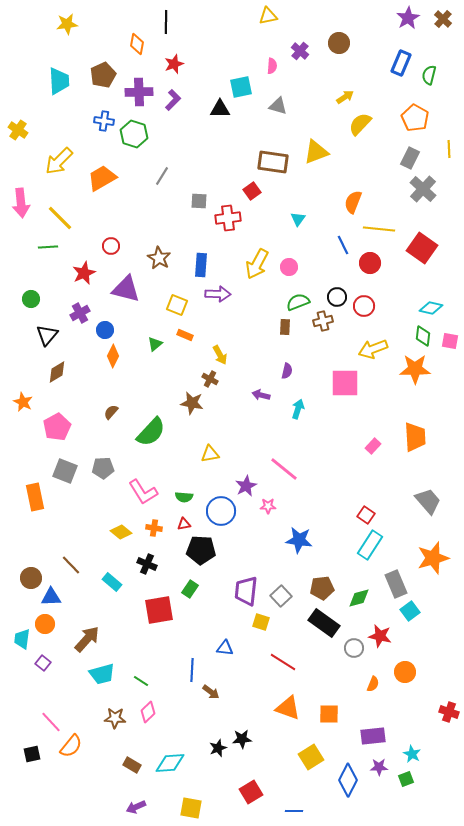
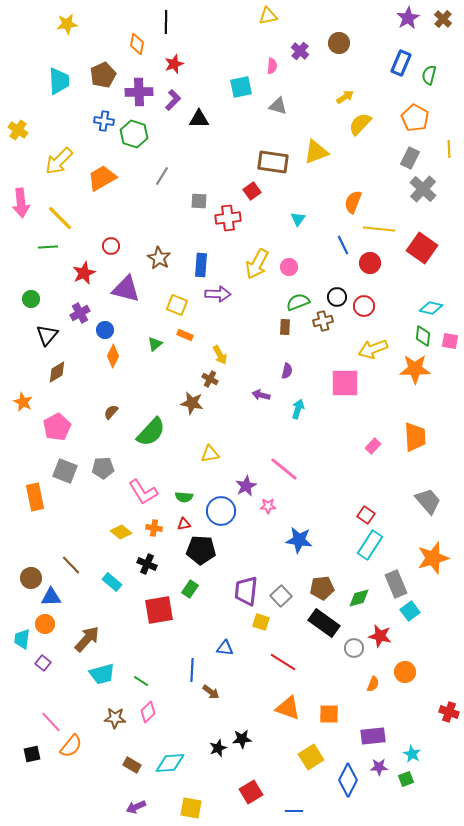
black triangle at (220, 109): moved 21 px left, 10 px down
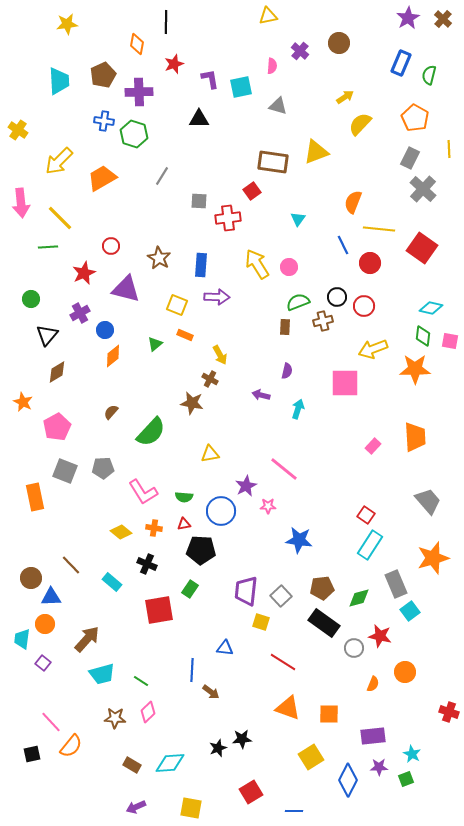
purple L-shape at (173, 100): moved 37 px right, 21 px up; rotated 55 degrees counterclockwise
yellow arrow at (257, 264): rotated 120 degrees clockwise
purple arrow at (218, 294): moved 1 px left, 3 px down
orange diamond at (113, 356): rotated 25 degrees clockwise
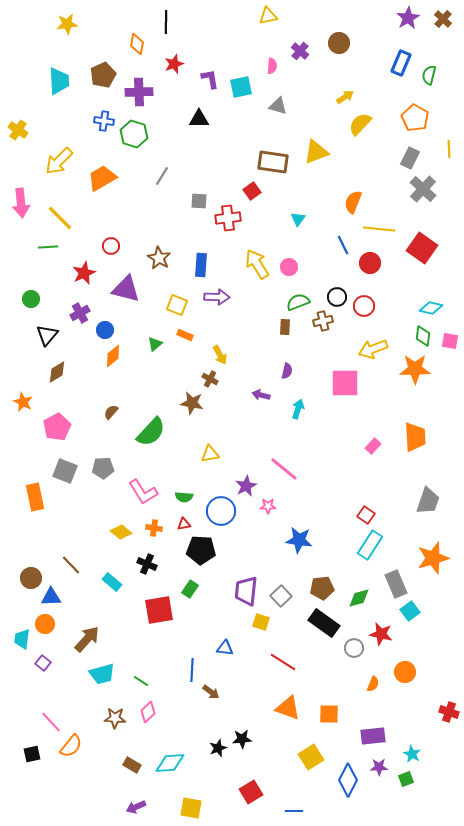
gray trapezoid at (428, 501): rotated 60 degrees clockwise
red star at (380, 636): moved 1 px right, 2 px up
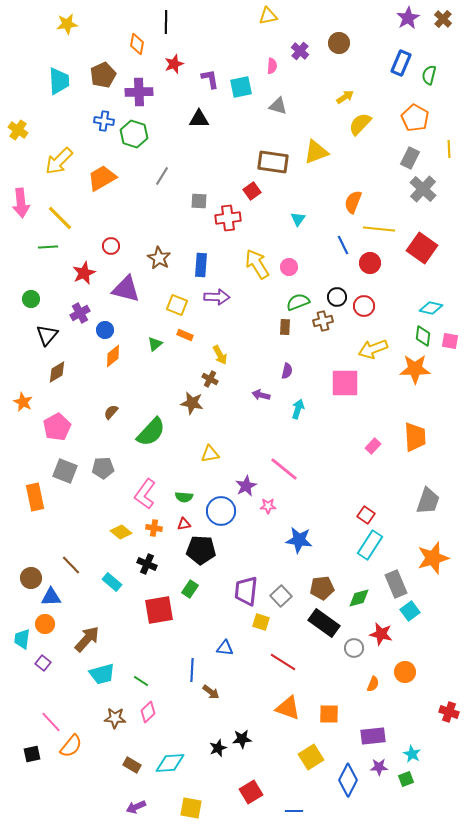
pink L-shape at (143, 492): moved 2 px right, 2 px down; rotated 68 degrees clockwise
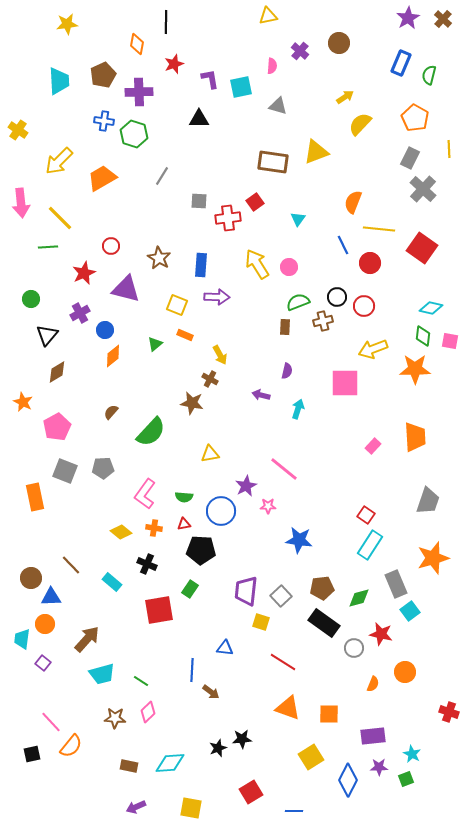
red square at (252, 191): moved 3 px right, 11 px down
brown rectangle at (132, 765): moved 3 px left, 1 px down; rotated 18 degrees counterclockwise
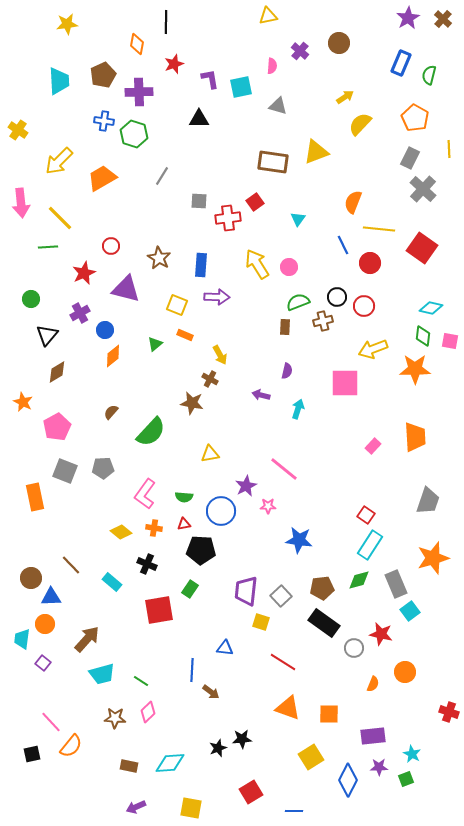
green diamond at (359, 598): moved 18 px up
